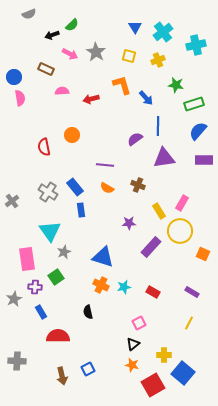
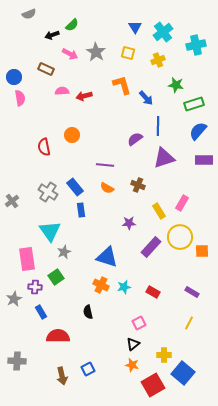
yellow square at (129, 56): moved 1 px left, 3 px up
red arrow at (91, 99): moved 7 px left, 3 px up
purple triangle at (164, 158): rotated 10 degrees counterclockwise
yellow circle at (180, 231): moved 6 px down
orange square at (203, 254): moved 1 px left, 3 px up; rotated 24 degrees counterclockwise
blue triangle at (103, 257): moved 4 px right
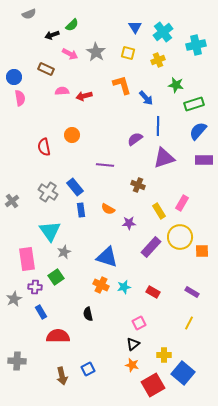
orange semicircle at (107, 188): moved 1 px right, 21 px down
black semicircle at (88, 312): moved 2 px down
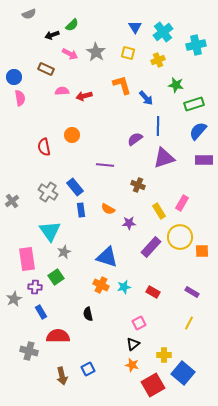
gray cross at (17, 361): moved 12 px right, 10 px up; rotated 12 degrees clockwise
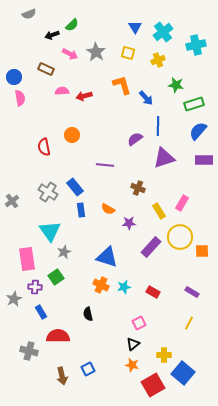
brown cross at (138, 185): moved 3 px down
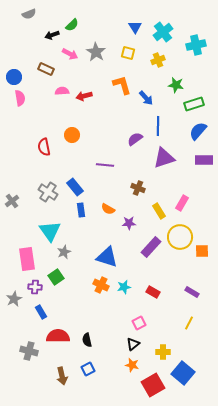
black semicircle at (88, 314): moved 1 px left, 26 px down
yellow cross at (164, 355): moved 1 px left, 3 px up
